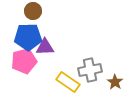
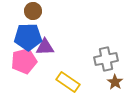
gray cross: moved 16 px right, 11 px up
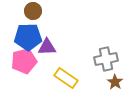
purple triangle: moved 2 px right
yellow rectangle: moved 2 px left, 4 px up
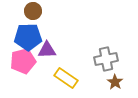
purple triangle: moved 3 px down
pink pentagon: moved 1 px left
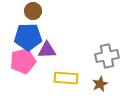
gray cross: moved 1 px right, 3 px up
yellow rectangle: rotated 30 degrees counterclockwise
brown star: moved 15 px left, 2 px down; rotated 14 degrees clockwise
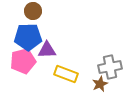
gray cross: moved 3 px right, 11 px down
yellow rectangle: moved 4 px up; rotated 15 degrees clockwise
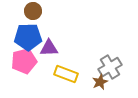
purple triangle: moved 2 px right, 2 px up
pink pentagon: moved 1 px right
gray cross: rotated 20 degrees counterclockwise
brown star: moved 2 px up
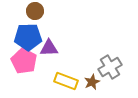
brown circle: moved 2 px right
pink pentagon: rotated 30 degrees counterclockwise
yellow rectangle: moved 7 px down
brown star: moved 8 px left
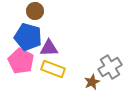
blue pentagon: rotated 16 degrees clockwise
pink pentagon: moved 3 px left
yellow rectangle: moved 13 px left, 12 px up
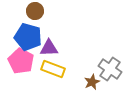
gray cross: moved 2 px down; rotated 25 degrees counterclockwise
